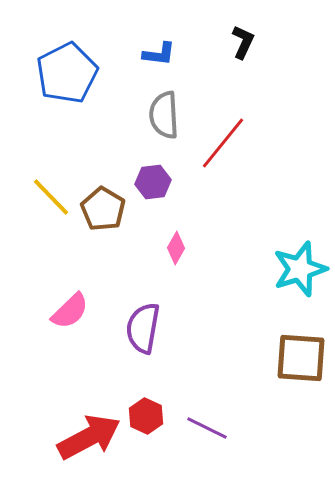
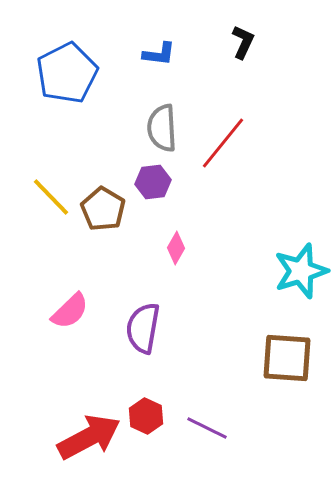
gray semicircle: moved 2 px left, 13 px down
cyan star: moved 1 px right, 2 px down
brown square: moved 14 px left
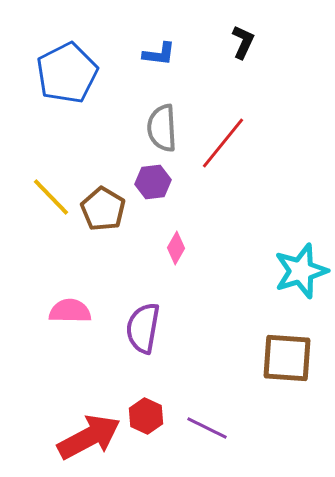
pink semicircle: rotated 135 degrees counterclockwise
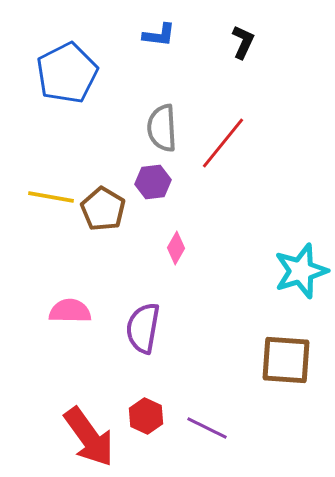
blue L-shape: moved 19 px up
yellow line: rotated 36 degrees counterclockwise
brown square: moved 1 px left, 2 px down
red arrow: rotated 82 degrees clockwise
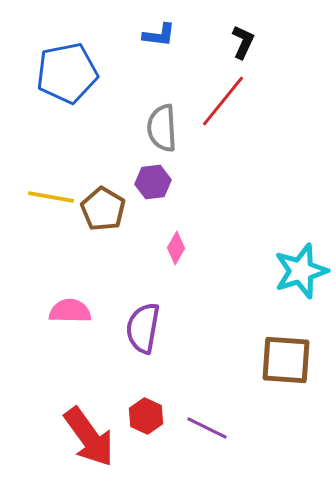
blue pentagon: rotated 16 degrees clockwise
red line: moved 42 px up
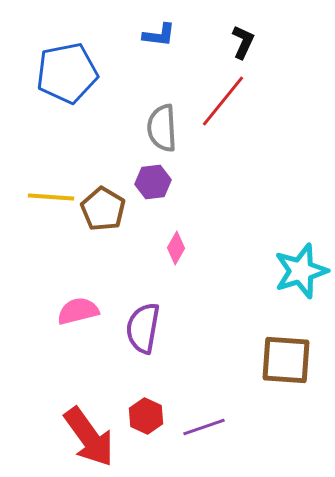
yellow line: rotated 6 degrees counterclockwise
pink semicircle: moved 8 px right; rotated 15 degrees counterclockwise
purple line: moved 3 px left, 1 px up; rotated 45 degrees counterclockwise
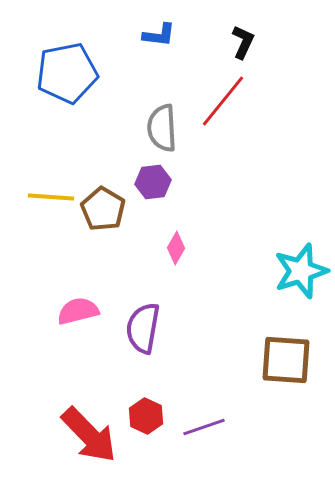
red arrow: moved 2 px up; rotated 8 degrees counterclockwise
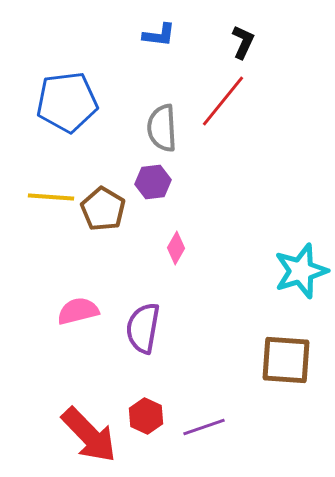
blue pentagon: moved 29 px down; rotated 4 degrees clockwise
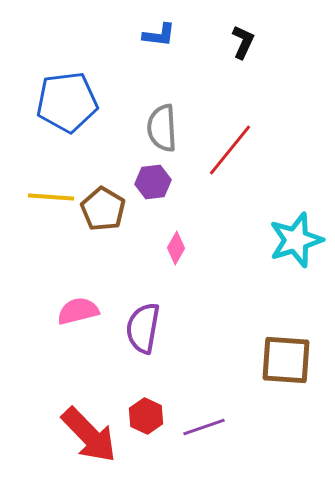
red line: moved 7 px right, 49 px down
cyan star: moved 5 px left, 31 px up
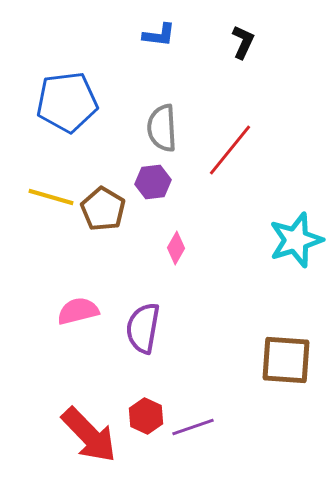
yellow line: rotated 12 degrees clockwise
purple line: moved 11 px left
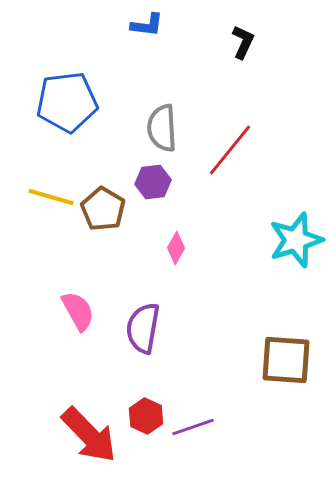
blue L-shape: moved 12 px left, 10 px up
pink semicircle: rotated 75 degrees clockwise
